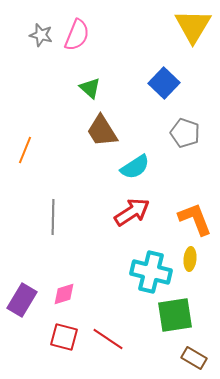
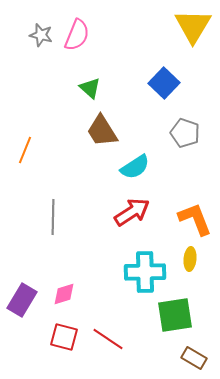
cyan cross: moved 6 px left; rotated 15 degrees counterclockwise
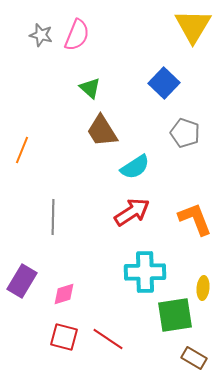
orange line: moved 3 px left
yellow ellipse: moved 13 px right, 29 px down
purple rectangle: moved 19 px up
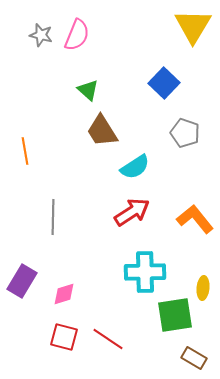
green triangle: moved 2 px left, 2 px down
orange line: moved 3 px right, 1 px down; rotated 32 degrees counterclockwise
orange L-shape: rotated 18 degrees counterclockwise
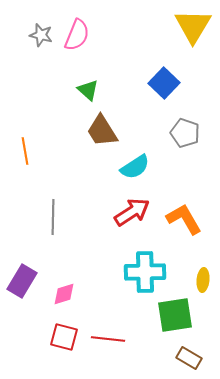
orange L-shape: moved 11 px left; rotated 9 degrees clockwise
yellow ellipse: moved 8 px up
red line: rotated 28 degrees counterclockwise
brown rectangle: moved 5 px left
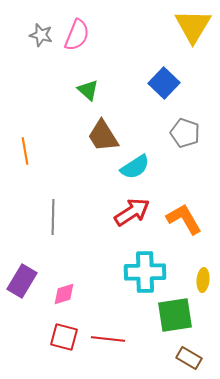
brown trapezoid: moved 1 px right, 5 px down
